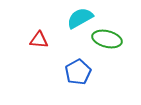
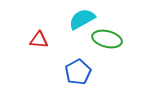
cyan semicircle: moved 2 px right, 1 px down
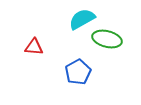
red triangle: moved 5 px left, 7 px down
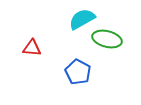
red triangle: moved 2 px left, 1 px down
blue pentagon: rotated 15 degrees counterclockwise
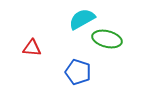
blue pentagon: rotated 10 degrees counterclockwise
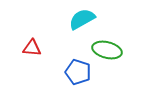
green ellipse: moved 11 px down
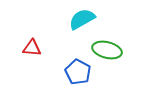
blue pentagon: rotated 10 degrees clockwise
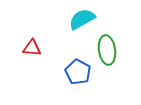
green ellipse: rotated 68 degrees clockwise
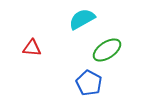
green ellipse: rotated 64 degrees clockwise
blue pentagon: moved 11 px right, 11 px down
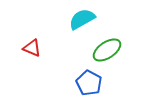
red triangle: rotated 18 degrees clockwise
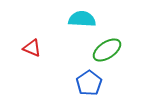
cyan semicircle: rotated 32 degrees clockwise
blue pentagon: rotated 10 degrees clockwise
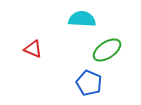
red triangle: moved 1 px right, 1 px down
blue pentagon: rotated 15 degrees counterclockwise
